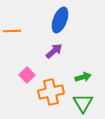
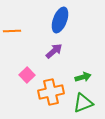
green triangle: rotated 40 degrees clockwise
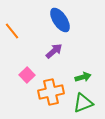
blue ellipse: rotated 55 degrees counterclockwise
orange line: rotated 54 degrees clockwise
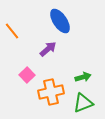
blue ellipse: moved 1 px down
purple arrow: moved 6 px left, 2 px up
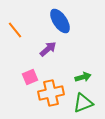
orange line: moved 3 px right, 1 px up
pink square: moved 3 px right, 2 px down; rotated 21 degrees clockwise
orange cross: moved 1 px down
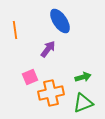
orange line: rotated 30 degrees clockwise
purple arrow: rotated 12 degrees counterclockwise
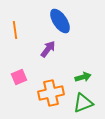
pink square: moved 11 px left
